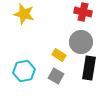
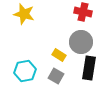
cyan hexagon: moved 1 px right
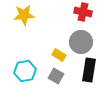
yellow star: moved 1 px down; rotated 20 degrees counterclockwise
black rectangle: moved 2 px down
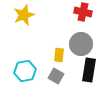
yellow star: rotated 15 degrees counterclockwise
gray circle: moved 2 px down
yellow rectangle: rotated 64 degrees clockwise
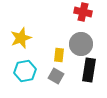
yellow star: moved 3 px left, 23 px down
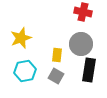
yellow rectangle: moved 2 px left
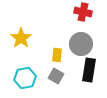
yellow star: rotated 15 degrees counterclockwise
cyan hexagon: moved 7 px down
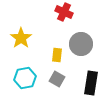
red cross: moved 19 px left; rotated 12 degrees clockwise
black rectangle: moved 2 px right, 13 px down
gray square: moved 1 px right, 3 px down
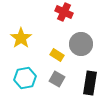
yellow rectangle: rotated 64 degrees counterclockwise
black rectangle: moved 1 px left
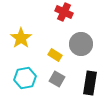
yellow rectangle: moved 2 px left
